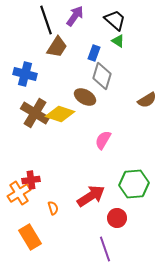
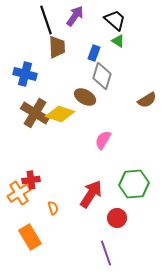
brown trapezoid: rotated 35 degrees counterclockwise
red arrow: moved 2 px up; rotated 24 degrees counterclockwise
purple line: moved 1 px right, 4 px down
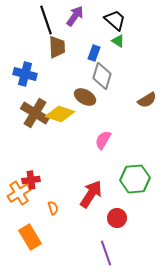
green hexagon: moved 1 px right, 5 px up
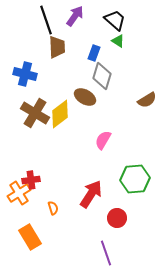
yellow diamond: rotated 56 degrees counterclockwise
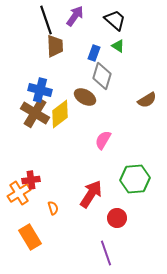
green triangle: moved 5 px down
brown trapezoid: moved 2 px left, 1 px up
blue cross: moved 15 px right, 16 px down
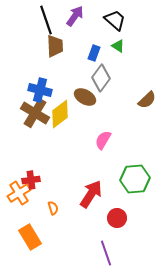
gray diamond: moved 1 px left, 2 px down; rotated 20 degrees clockwise
brown semicircle: rotated 12 degrees counterclockwise
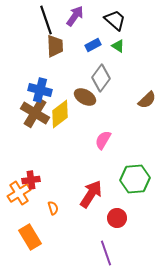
blue rectangle: moved 1 px left, 8 px up; rotated 42 degrees clockwise
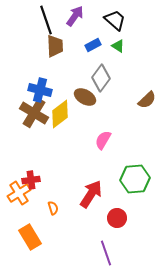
brown cross: moved 1 px left
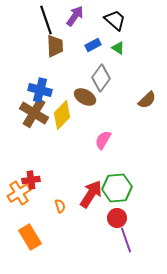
green triangle: moved 2 px down
yellow diamond: moved 2 px right, 1 px down; rotated 8 degrees counterclockwise
green hexagon: moved 18 px left, 9 px down
orange semicircle: moved 7 px right, 2 px up
purple line: moved 20 px right, 13 px up
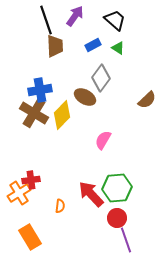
blue cross: rotated 25 degrees counterclockwise
red arrow: rotated 76 degrees counterclockwise
orange semicircle: rotated 24 degrees clockwise
